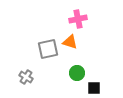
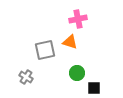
gray square: moved 3 px left, 1 px down
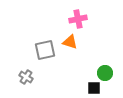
green circle: moved 28 px right
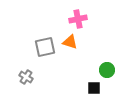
gray square: moved 3 px up
green circle: moved 2 px right, 3 px up
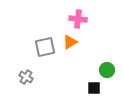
pink cross: rotated 18 degrees clockwise
orange triangle: rotated 49 degrees counterclockwise
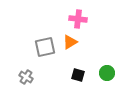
green circle: moved 3 px down
black square: moved 16 px left, 13 px up; rotated 16 degrees clockwise
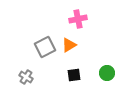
pink cross: rotated 18 degrees counterclockwise
orange triangle: moved 1 px left, 3 px down
gray square: rotated 15 degrees counterclockwise
black square: moved 4 px left; rotated 24 degrees counterclockwise
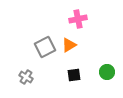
green circle: moved 1 px up
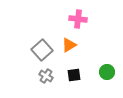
pink cross: rotated 18 degrees clockwise
gray square: moved 3 px left, 3 px down; rotated 15 degrees counterclockwise
gray cross: moved 20 px right, 1 px up
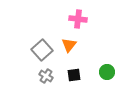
orange triangle: rotated 21 degrees counterclockwise
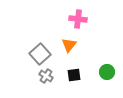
gray square: moved 2 px left, 4 px down
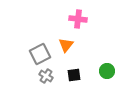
orange triangle: moved 3 px left
gray square: rotated 15 degrees clockwise
green circle: moved 1 px up
